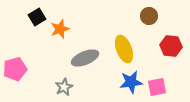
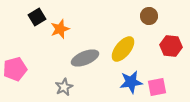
yellow ellipse: moved 1 px left; rotated 60 degrees clockwise
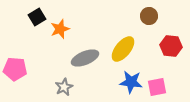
pink pentagon: rotated 20 degrees clockwise
blue star: rotated 15 degrees clockwise
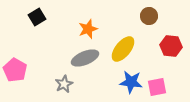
orange star: moved 28 px right
pink pentagon: moved 1 px down; rotated 25 degrees clockwise
gray star: moved 3 px up
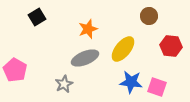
pink square: rotated 30 degrees clockwise
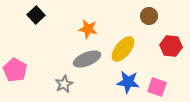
black square: moved 1 px left, 2 px up; rotated 12 degrees counterclockwise
orange star: rotated 30 degrees clockwise
gray ellipse: moved 2 px right, 1 px down
blue star: moved 3 px left
